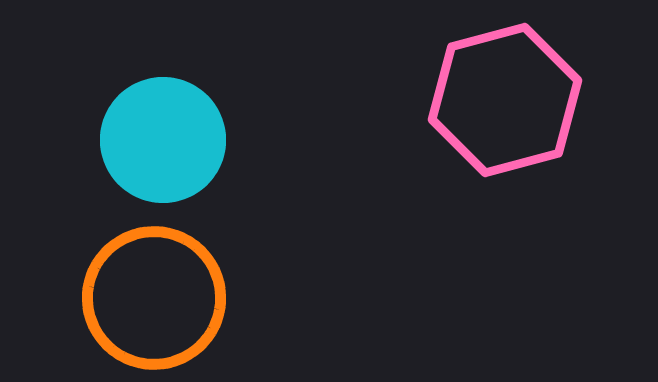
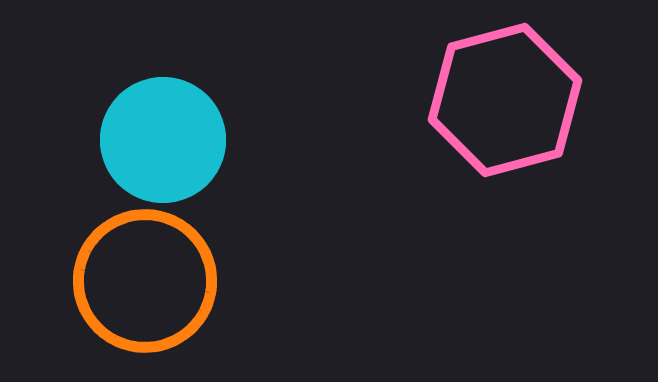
orange circle: moved 9 px left, 17 px up
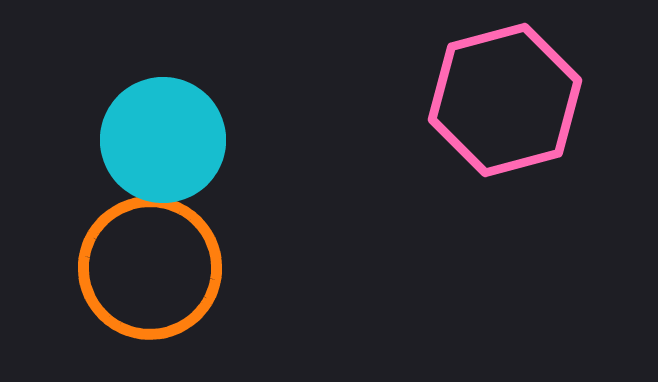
orange circle: moved 5 px right, 13 px up
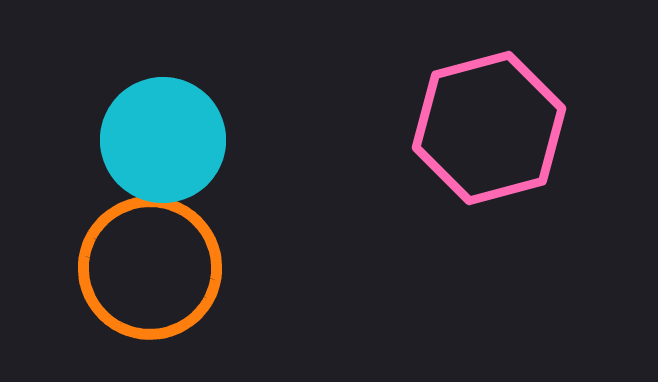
pink hexagon: moved 16 px left, 28 px down
